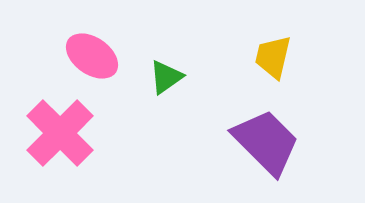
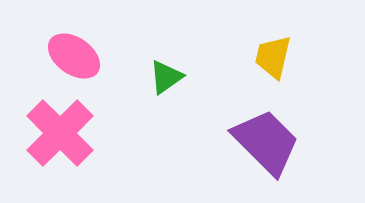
pink ellipse: moved 18 px left
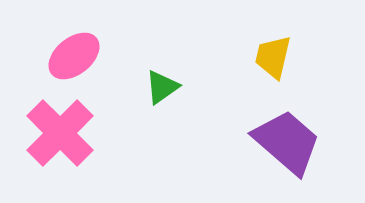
pink ellipse: rotated 74 degrees counterclockwise
green triangle: moved 4 px left, 10 px down
purple trapezoid: moved 21 px right; rotated 4 degrees counterclockwise
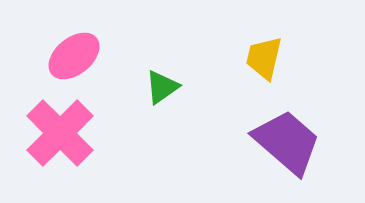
yellow trapezoid: moved 9 px left, 1 px down
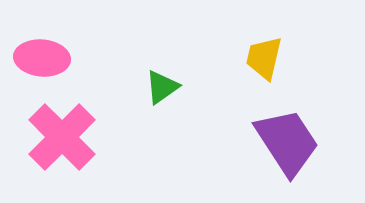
pink ellipse: moved 32 px left, 2 px down; rotated 44 degrees clockwise
pink cross: moved 2 px right, 4 px down
purple trapezoid: rotated 16 degrees clockwise
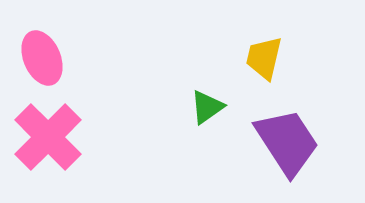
pink ellipse: rotated 62 degrees clockwise
green triangle: moved 45 px right, 20 px down
pink cross: moved 14 px left
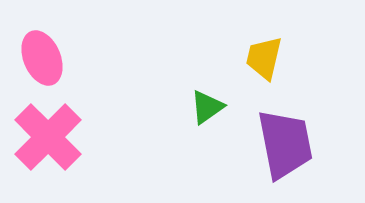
purple trapezoid: moved 2 px left, 2 px down; rotated 22 degrees clockwise
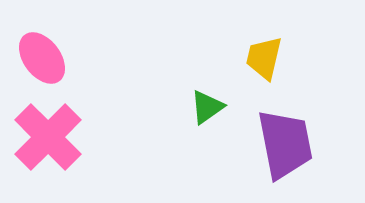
pink ellipse: rotated 14 degrees counterclockwise
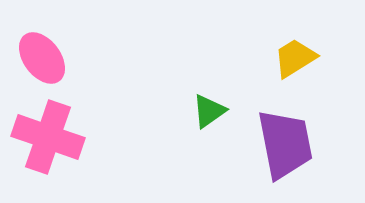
yellow trapezoid: moved 31 px right; rotated 45 degrees clockwise
green triangle: moved 2 px right, 4 px down
pink cross: rotated 26 degrees counterclockwise
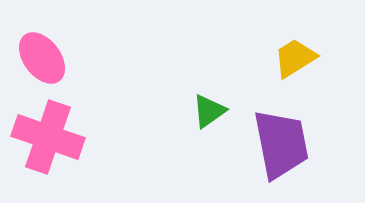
purple trapezoid: moved 4 px left
